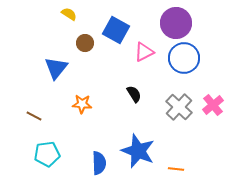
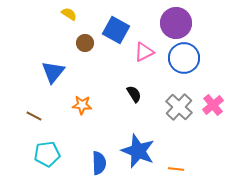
blue triangle: moved 3 px left, 4 px down
orange star: moved 1 px down
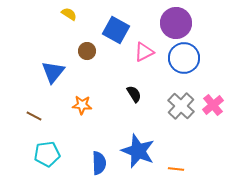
brown circle: moved 2 px right, 8 px down
gray cross: moved 2 px right, 1 px up
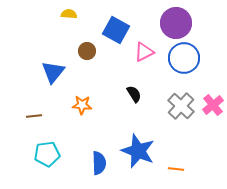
yellow semicircle: rotated 28 degrees counterclockwise
brown line: rotated 35 degrees counterclockwise
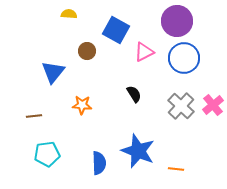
purple circle: moved 1 px right, 2 px up
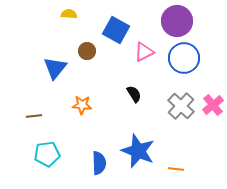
blue triangle: moved 2 px right, 4 px up
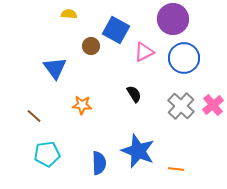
purple circle: moved 4 px left, 2 px up
brown circle: moved 4 px right, 5 px up
blue triangle: rotated 15 degrees counterclockwise
brown line: rotated 49 degrees clockwise
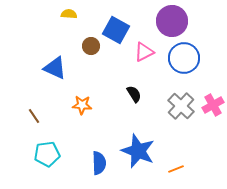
purple circle: moved 1 px left, 2 px down
blue triangle: rotated 30 degrees counterclockwise
pink cross: rotated 10 degrees clockwise
brown line: rotated 14 degrees clockwise
orange line: rotated 28 degrees counterclockwise
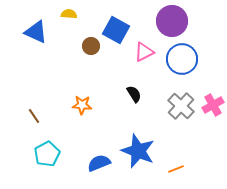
blue circle: moved 2 px left, 1 px down
blue triangle: moved 19 px left, 36 px up
cyan pentagon: rotated 20 degrees counterclockwise
blue semicircle: rotated 110 degrees counterclockwise
